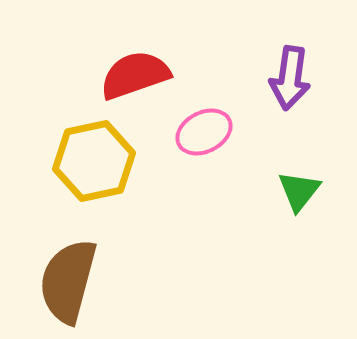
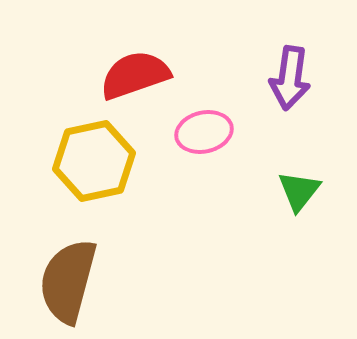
pink ellipse: rotated 14 degrees clockwise
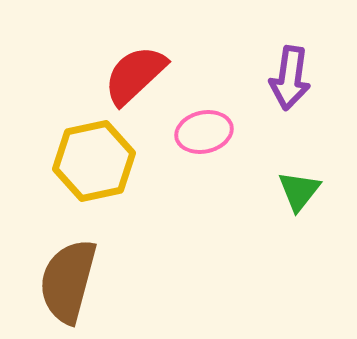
red semicircle: rotated 24 degrees counterclockwise
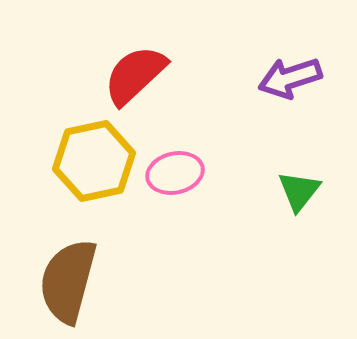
purple arrow: rotated 64 degrees clockwise
pink ellipse: moved 29 px left, 41 px down
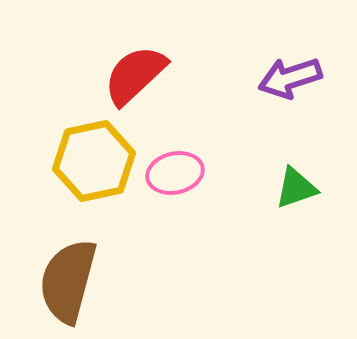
green triangle: moved 3 px left, 3 px up; rotated 33 degrees clockwise
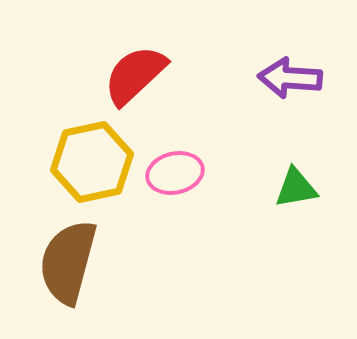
purple arrow: rotated 22 degrees clockwise
yellow hexagon: moved 2 px left, 1 px down
green triangle: rotated 9 degrees clockwise
brown semicircle: moved 19 px up
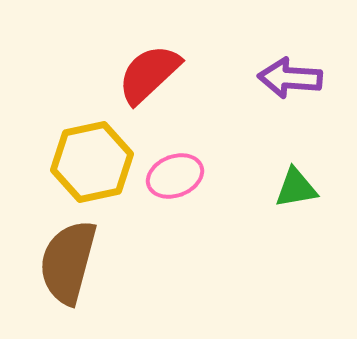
red semicircle: moved 14 px right, 1 px up
pink ellipse: moved 3 px down; rotated 8 degrees counterclockwise
